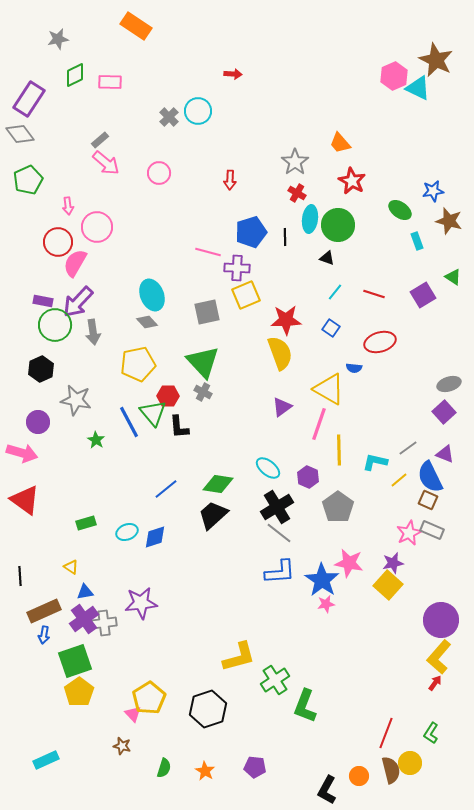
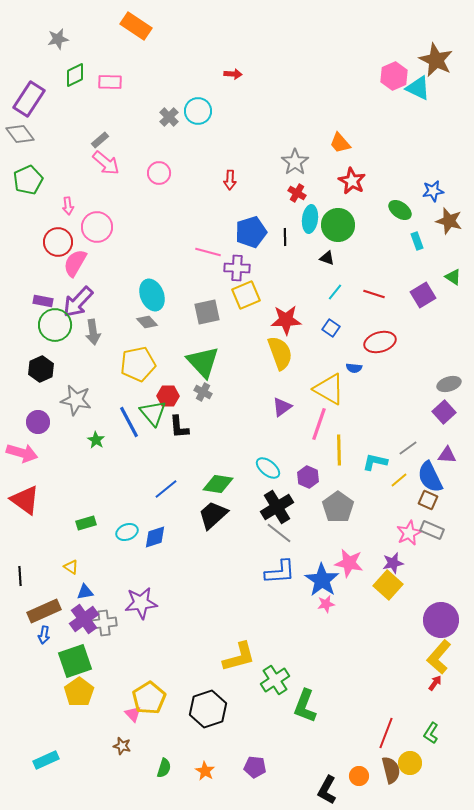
purple triangle at (445, 454): moved 2 px right, 1 px down; rotated 18 degrees counterclockwise
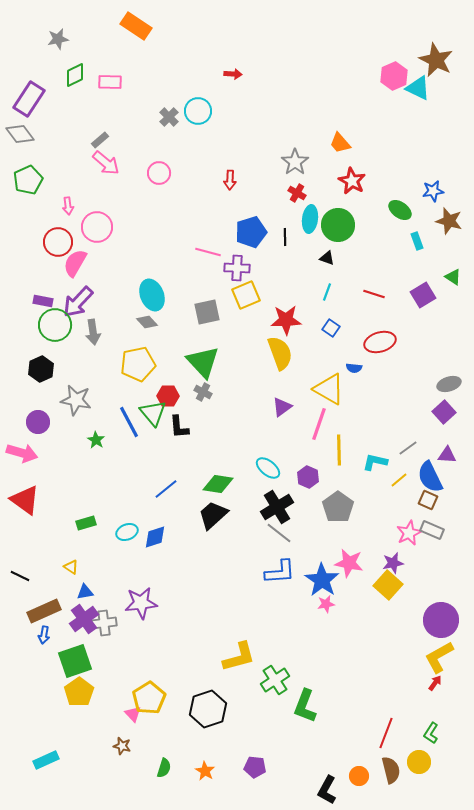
cyan line at (335, 292): moved 8 px left; rotated 18 degrees counterclockwise
black line at (20, 576): rotated 60 degrees counterclockwise
yellow L-shape at (439, 657): rotated 20 degrees clockwise
yellow circle at (410, 763): moved 9 px right, 1 px up
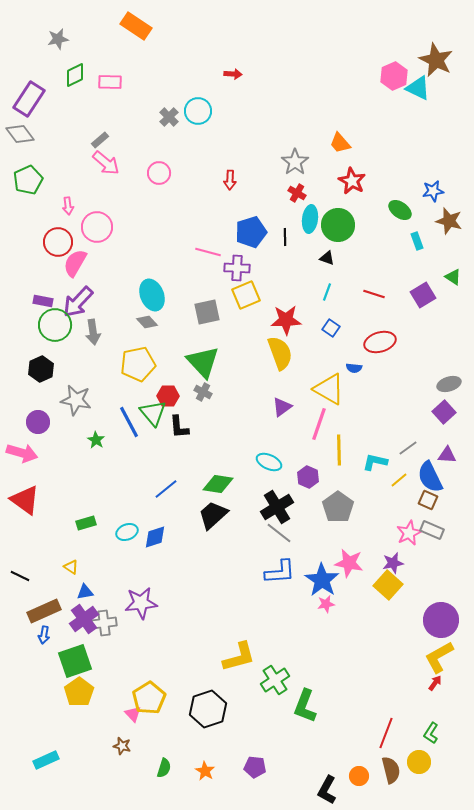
cyan ellipse at (268, 468): moved 1 px right, 6 px up; rotated 15 degrees counterclockwise
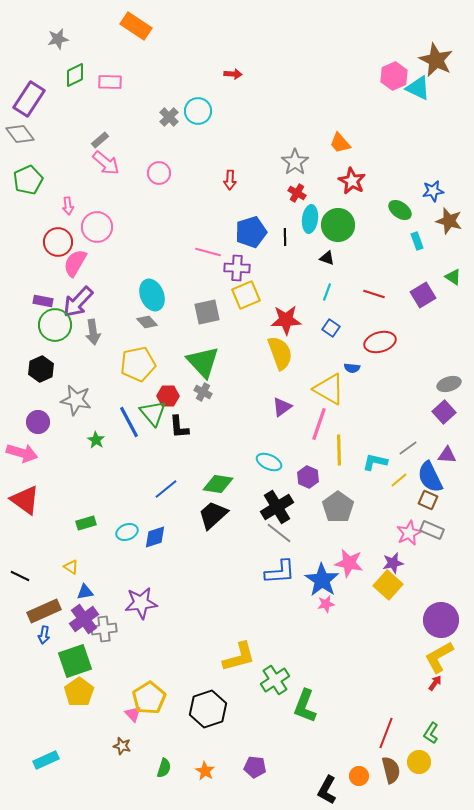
blue semicircle at (354, 368): moved 2 px left
gray cross at (104, 623): moved 6 px down
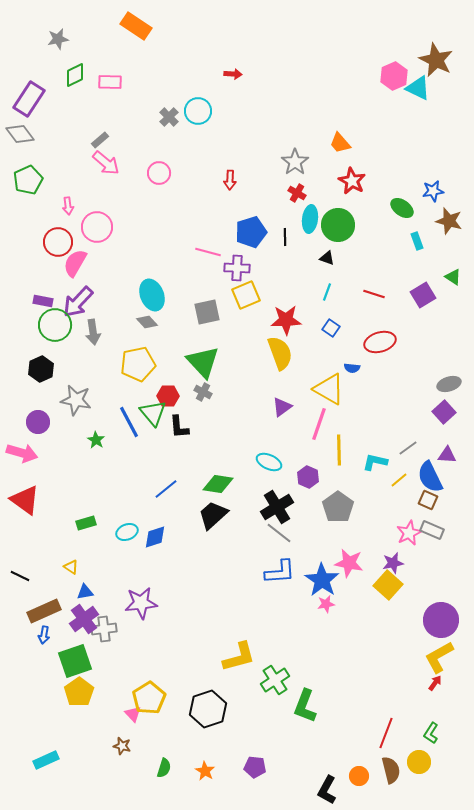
green ellipse at (400, 210): moved 2 px right, 2 px up
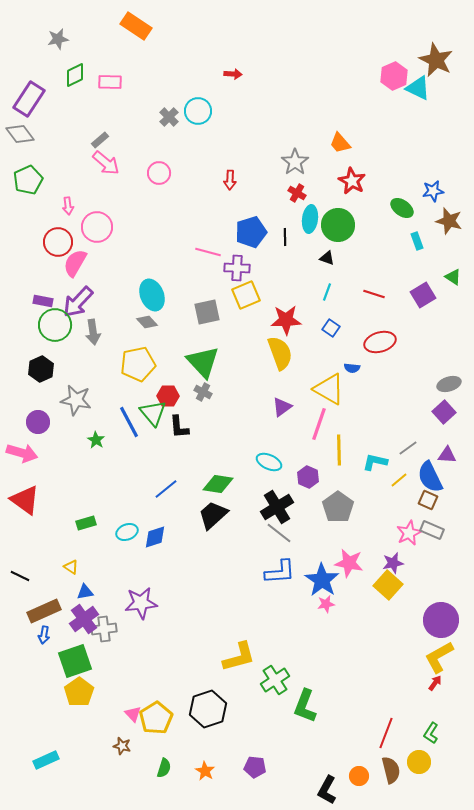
yellow pentagon at (149, 698): moved 7 px right, 20 px down
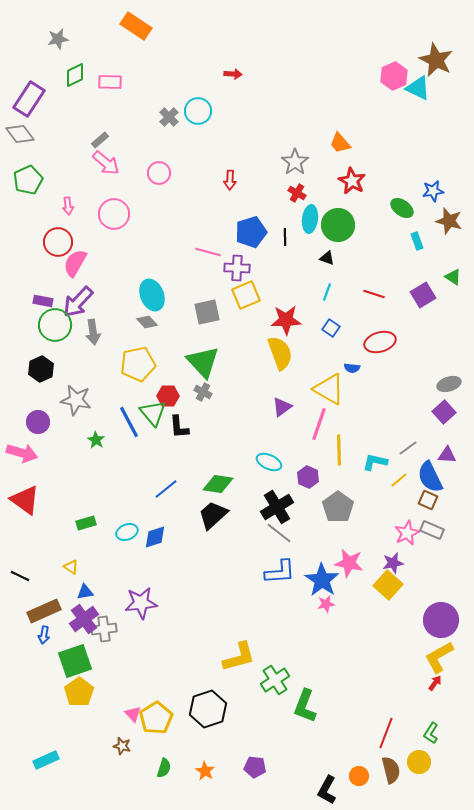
pink circle at (97, 227): moved 17 px right, 13 px up
pink star at (409, 533): moved 2 px left
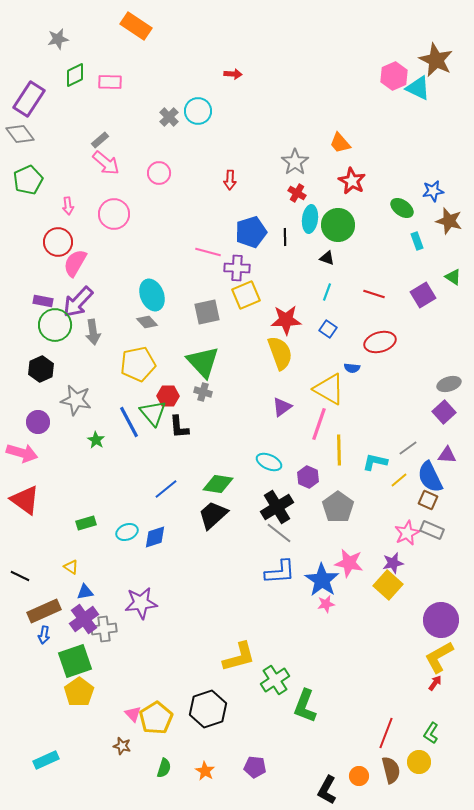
blue square at (331, 328): moved 3 px left, 1 px down
gray cross at (203, 392): rotated 12 degrees counterclockwise
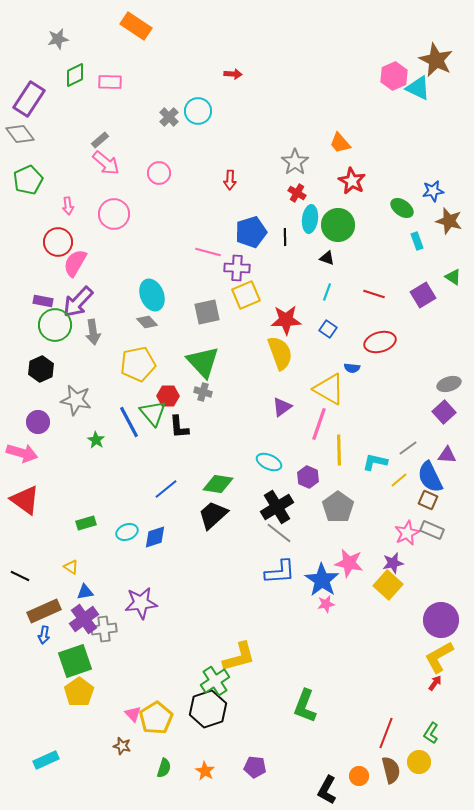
green cross at (275, 680): moved 60 px left, 1 px down
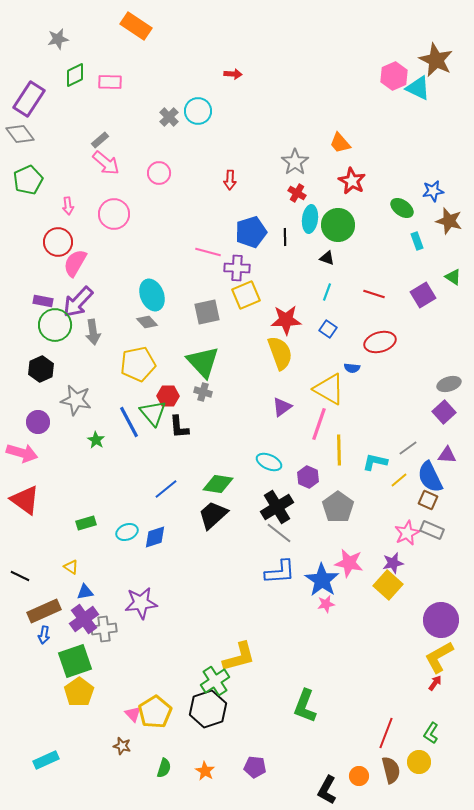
yellow pentagon at (156, 718): moved 1 px left, 6 px up
